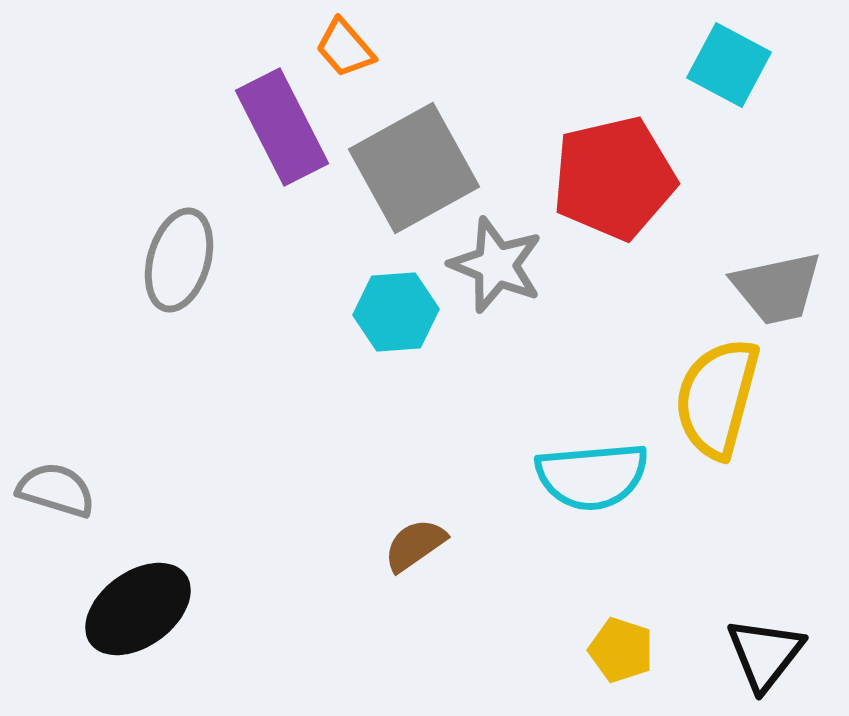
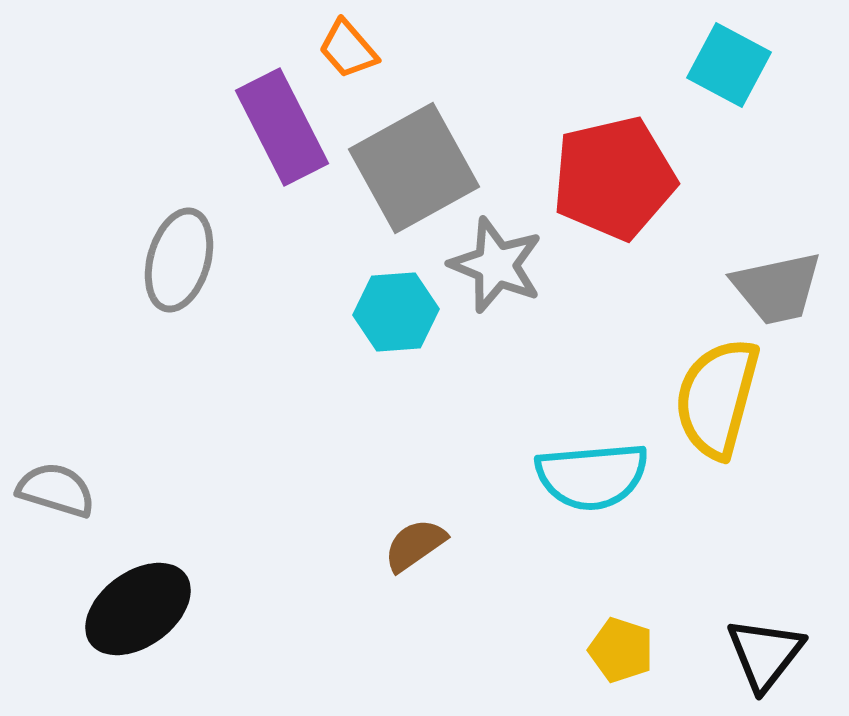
orange trapezoid: moved 3 px right, 1 px down
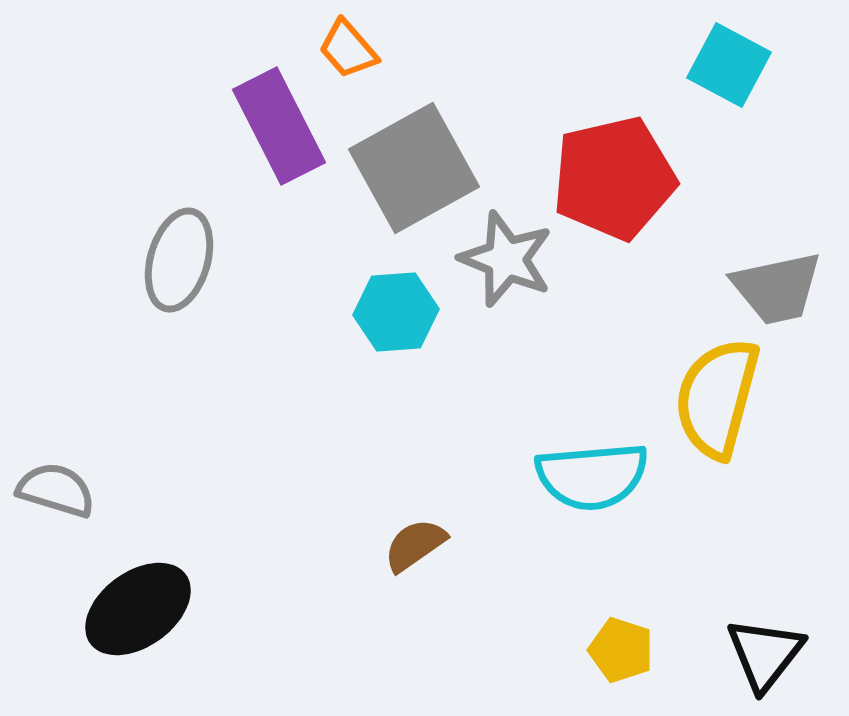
purple rectangle: moved 3 px left, 1 px up
gray star: moved 10 px right, 6 px up
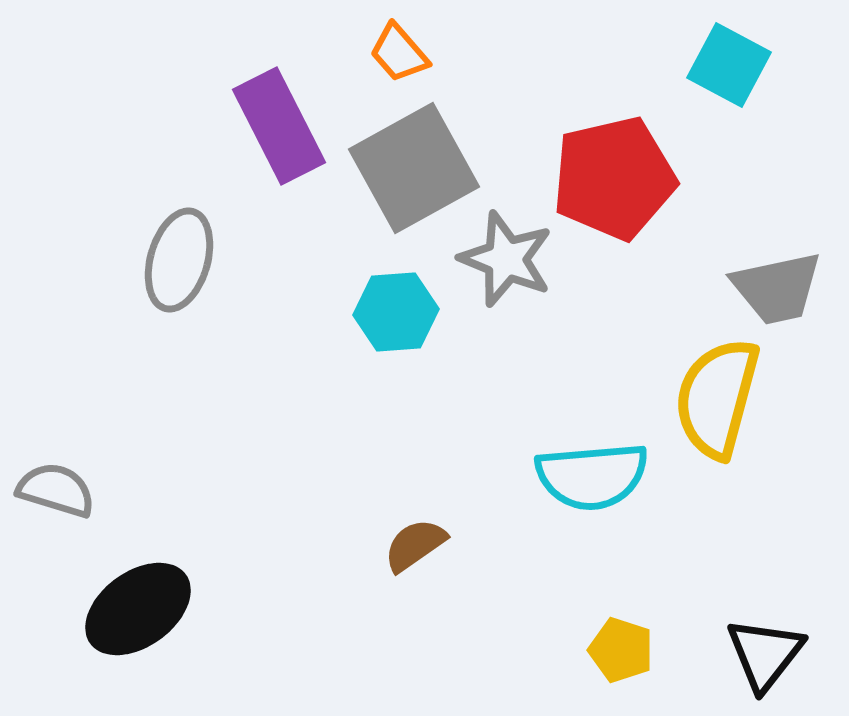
orange trapezoid: moved 51 px right, 4 px down
